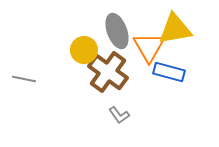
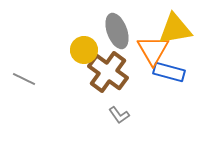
orange triangle: moved 4 px right, 3 px down
gray line: rotated 15 degrees clockwise
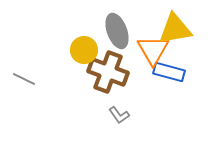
brown cross: rotated 15 degrees counterclockwise
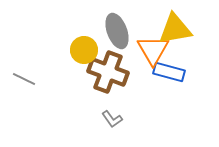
gray L-shape: moved 7 px left, 4 px down
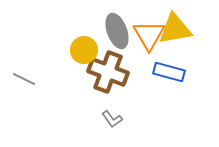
orange triangle: moved 4 px left, 15 px up
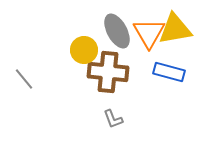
gray ellipse: rotated 8 degrees counterclockwise
orange triangle: moved 2 px up
brown cross: rotated 15 degrees counterclockwise
gray line: rotated 25 degrees clockwise
gray L-shape: moved 1 px right; rotated 15 degrees clockwise
